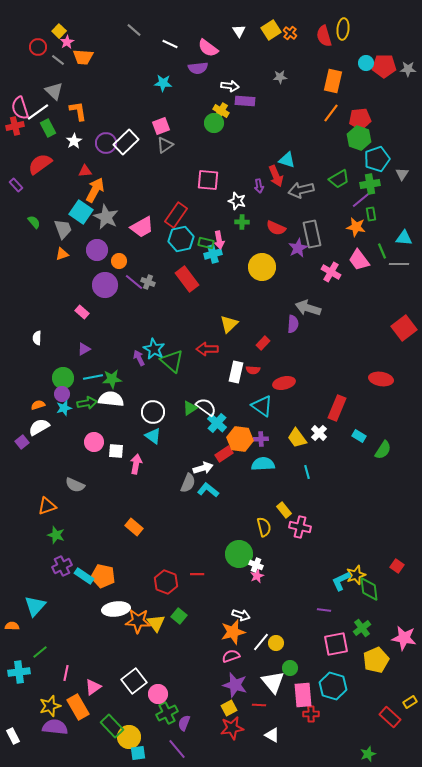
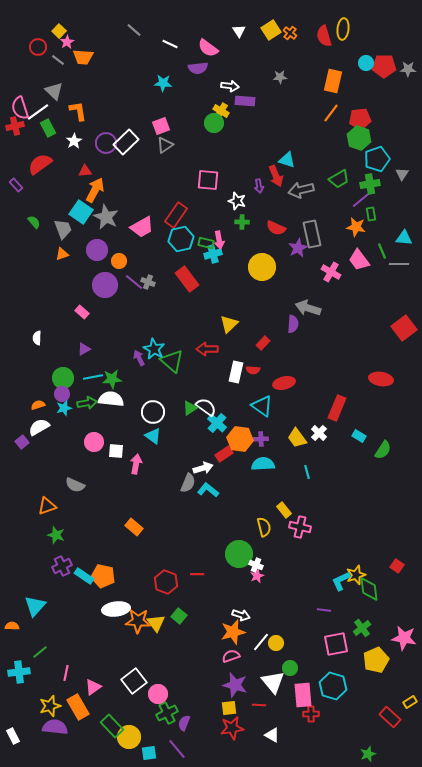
yellow square at (229, 708): rotated 21 degrees clockwise
cyan square at (138, 753): moved 11 px right
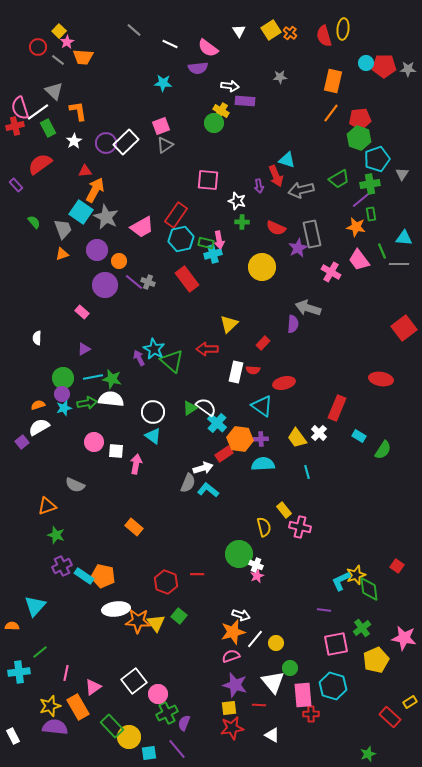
green star at (112, 379): rotated 18 degrees clockwise
white line at (261, 642): moved 6 px left, 3 px up
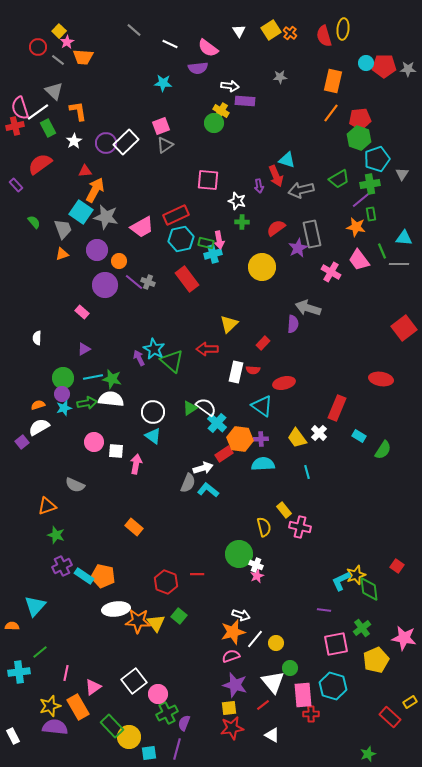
red rectangle at (176, 215): rotated 30 degrees clockwise
gray star at (106, 217): rotated 15 degrees counterclockwise
red semicircle at (276, 228): rotated 120 degrees clockwise
red line at (259, 705): moved 4 px right; rotated 40 degrees counterclockwise
purple line at (177, 749): rotated 55 degrees clockwise
